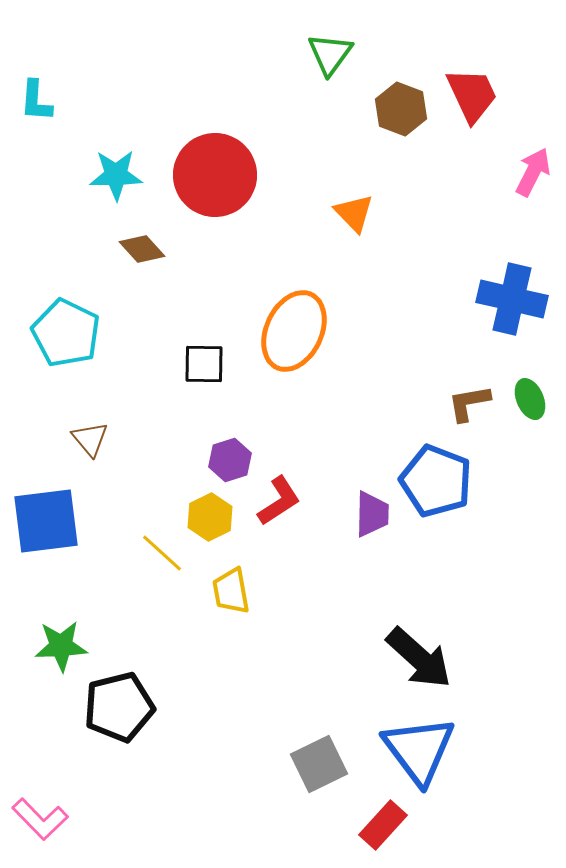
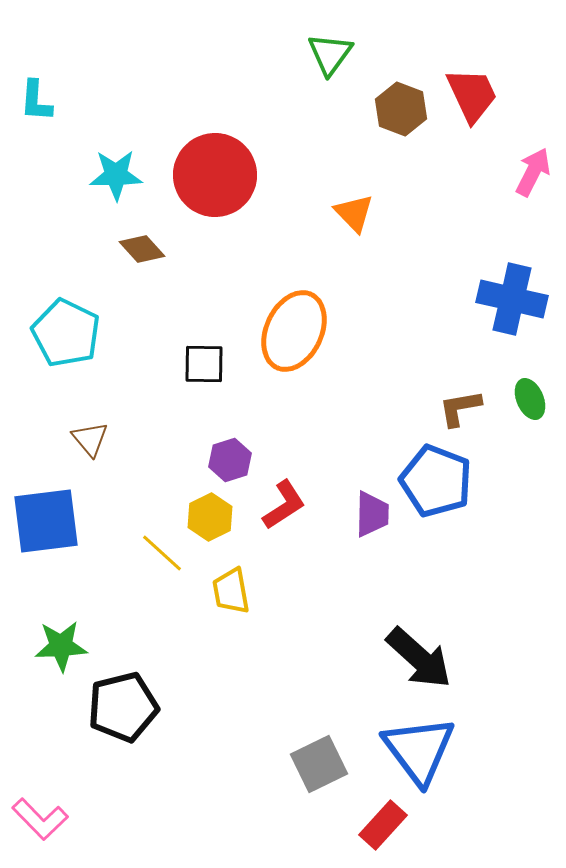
brown L-shape: moved 9 px left, 5 px down
red L-shape: moved 5 px right, 4 px down
black pentagon: moved 4 px right
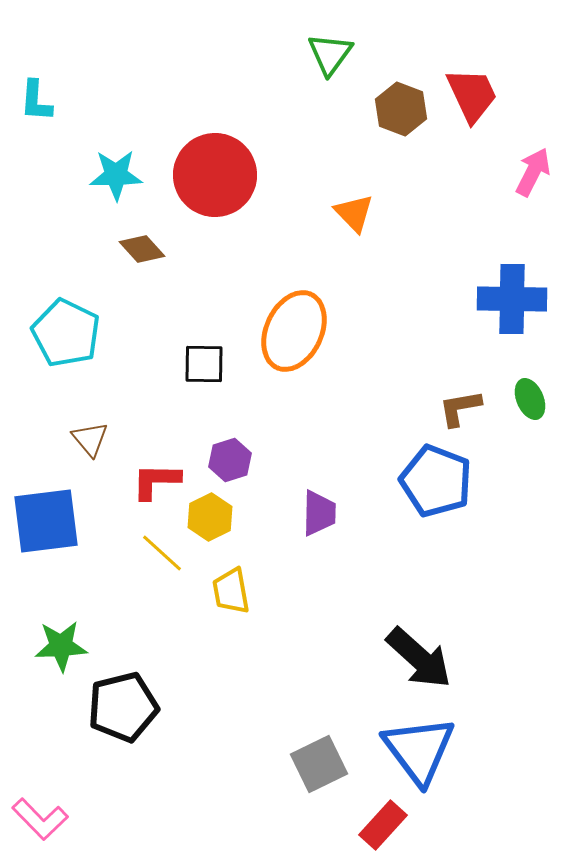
blue cross: rotated 12 degrees counterclockwise
red L-shape: moved 128 px left, 24 px up; rotated 146 degrees counterclockwise
purple trapezoid: moved 53 px left, 1 px up
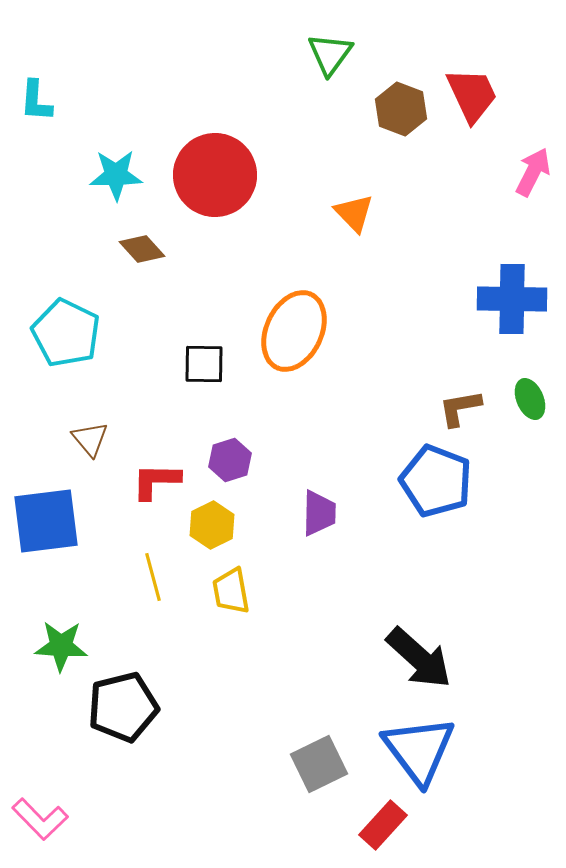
yellow hexagon: moved 2 px right, 8 px down
yellow line: moved 9 px left, 24 px down; rotated 33 degrees clockwise
green star: rotated 6 degrees clockwise
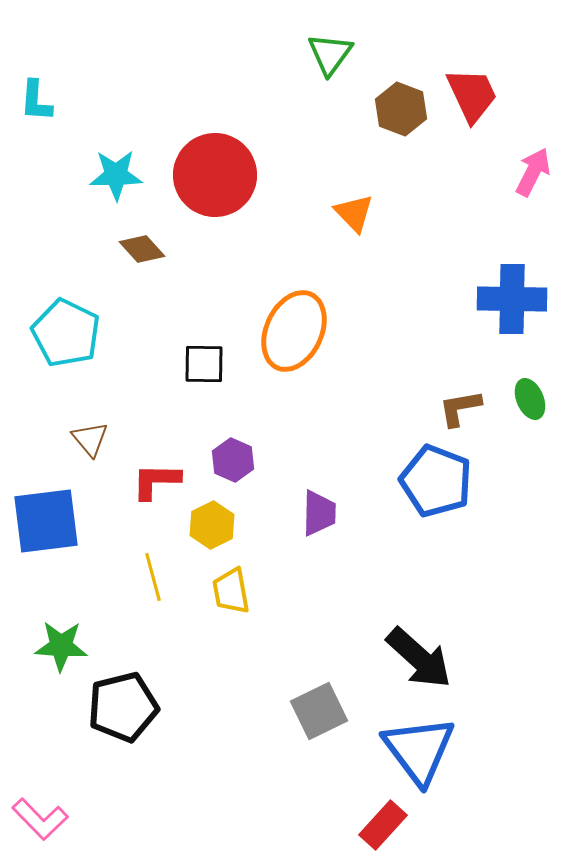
purple hexagon: moved 3 px right; rotated 18 degrees counterclockwise
gray square: moved 53 px up
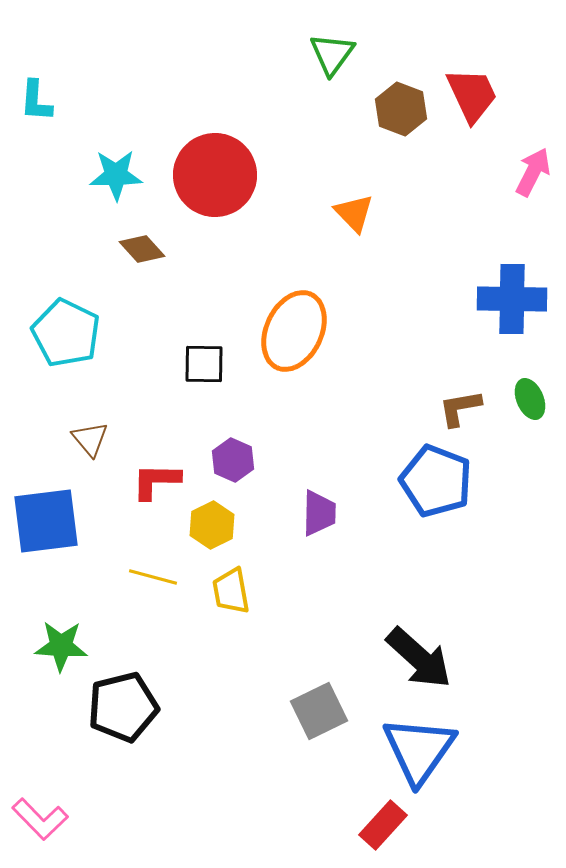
green triangle: moved 2 px right
yellow line: rotated 60 degrees counterclockwise
blue triangle: rotated 12 degrees clockwise
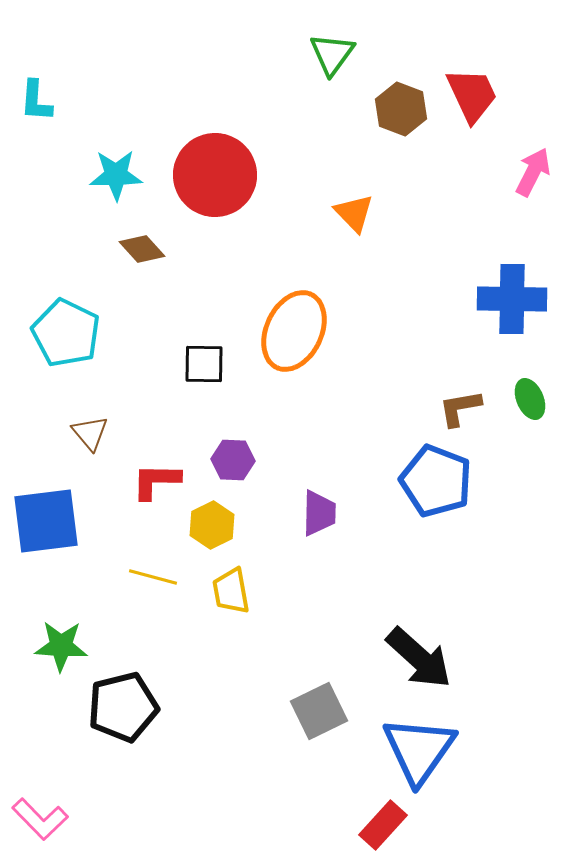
brown triangle: moved 6 px up
purple hexagon: rotated 21 degrees counterclockwise
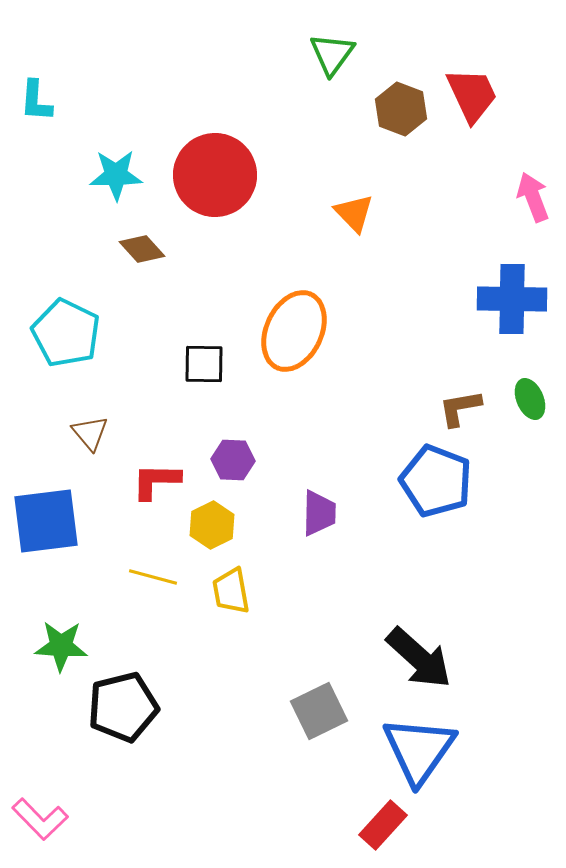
pink arrow: moved 25 px down; rotated 48 degrees counterclockwise
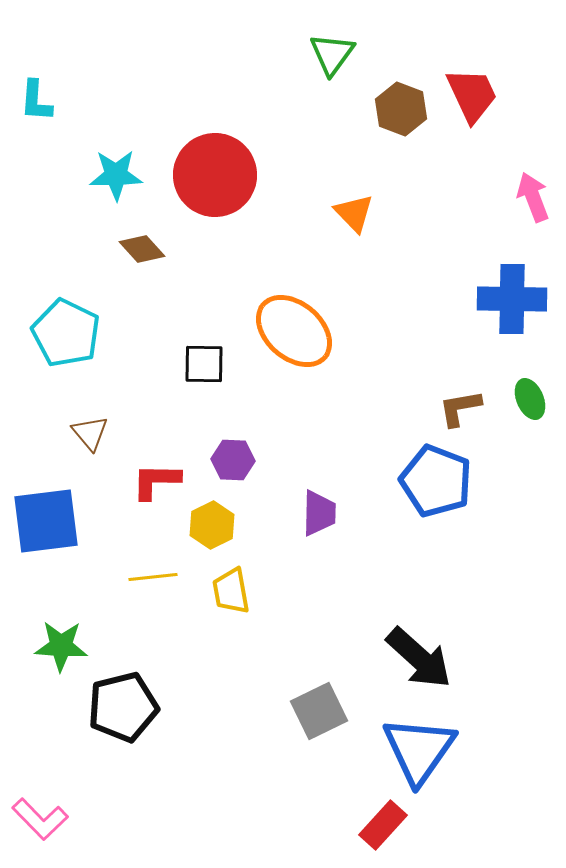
orange ellipse: rotated 74 degrees counterclockwise
yellow line: rotated 21 degrees counterclockwise
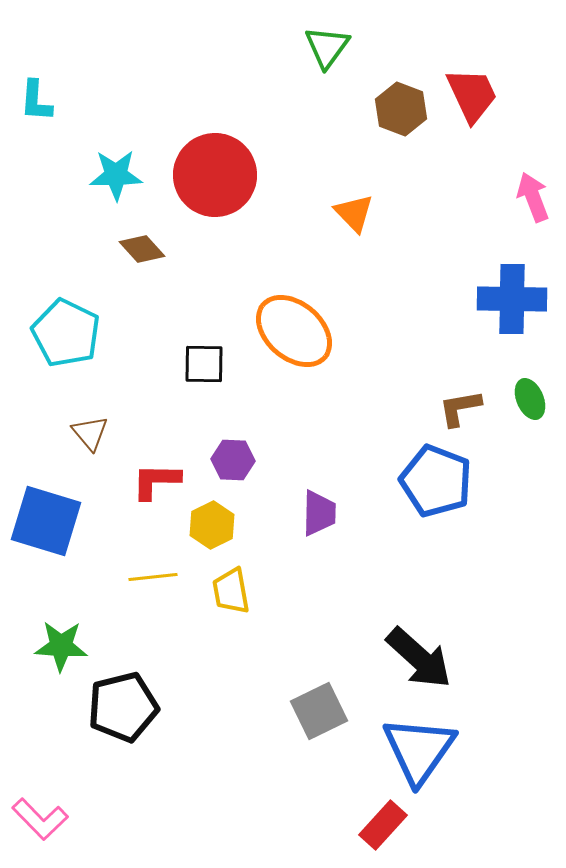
green triangle: moved 5 px left, 7 px up
blue square: rotated 24 degrees clockwise
